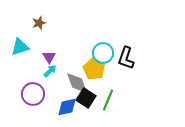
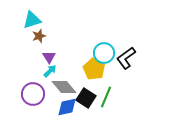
brown star: moved 13 px down
cyan triangle: moved 12 px right, 27 px up
cyan circle: moved 1 px right
black L-shape: rotated 35 degrees clockwise
gray diamond: moved 13 px left, 4 px down; rotated 20 degrees counterclockwise
green line: moved 2 px left, 3 px up
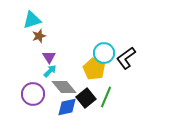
black square: rotated 18 degrees clockwise
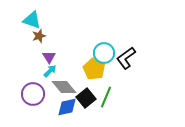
cyan triangle: rotated 36 degrees clockwise
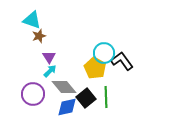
black L-shape: moved 4 px left, 3 px down; rotated 90 degrees clockwise
yellow pentagon: moved 1 px right, 1 px up
green line: rotated 25 degrees counterclockwise
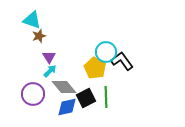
cyan circle: moved 2 px right, 1 px up
black square: rotated 12 degrees clockwise
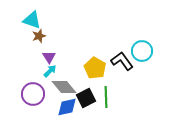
cyan circle: moved 36 px right, 1 px up
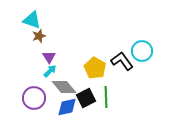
purple circle: moved 1 px right, 4 px down
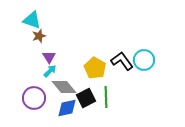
cyan circle: moved 2 px right, 9 px down
blue diamond: moved 1 px down
